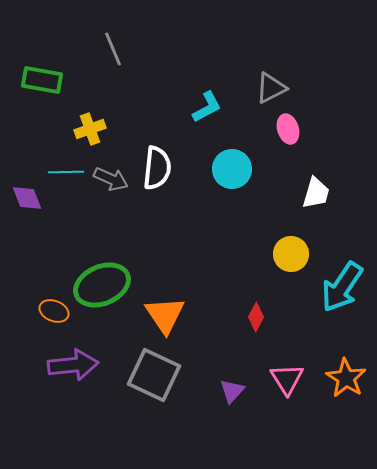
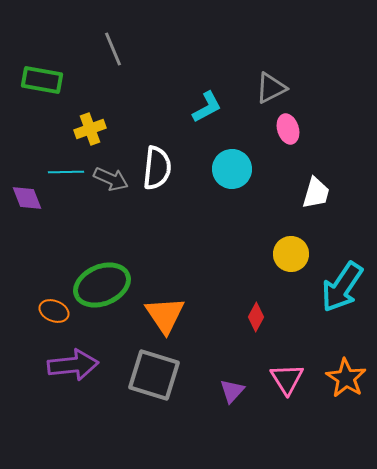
gray square: rotated 8 degrees counterclockwise
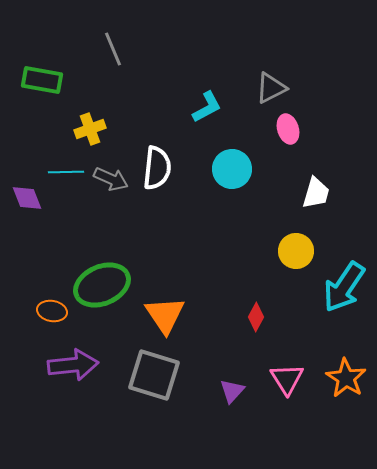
yellow circle: moved 5 px right, 3 px up
cyan arrow: moved 2 px right
orange ellipse: moved 2 px left; rotated 12 degrees counterclockwise
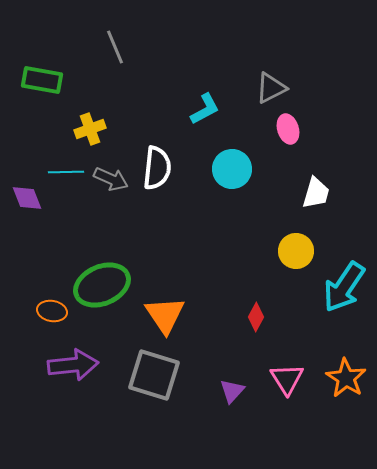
gray line: moved 2 px right, 2 px up
cyan L-shape: moved 2 px left, 2 px down
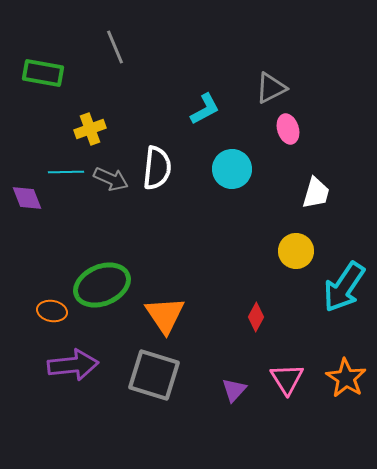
green rectangle: moved 1 px right, 7 px up
purple triangle: moved 2 px right, 1 px up
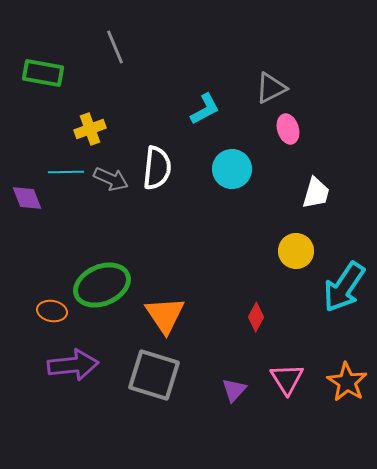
orange star: moved 1 px right, 4 px down
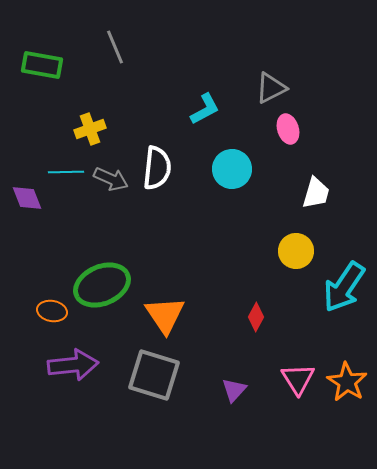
green rectangle: moved 1 px left, 8 px up
pink triangle: moved 11 px right
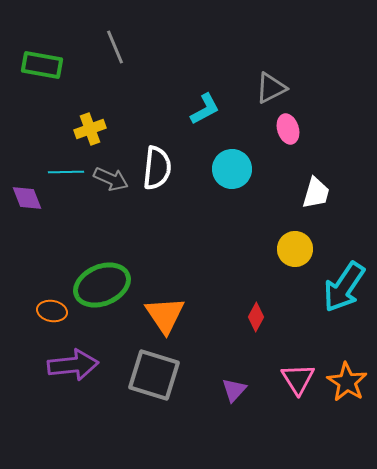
yellow circle: moved 1 px left, 2 px up
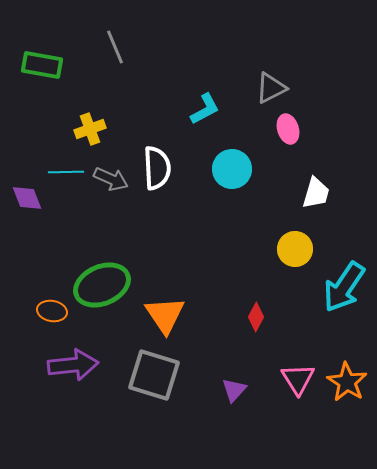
white semicircle: rotated 9 degrees counterclockwise
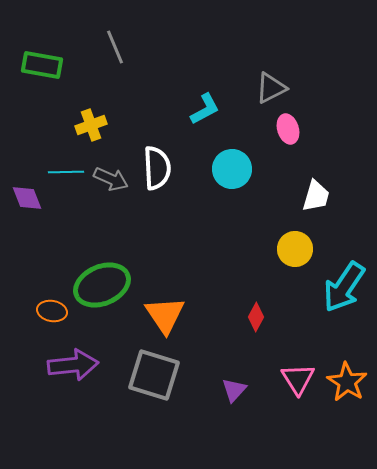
yellow cross: moved 1 px right, 4 px up
white trapezoid: moved 3 px down
